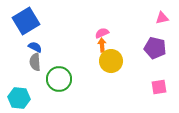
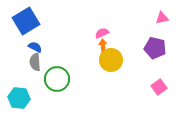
orange arrow: moved 1 px right, 1 px down
yellow circle: moved 1 px up
green circle: moved 2 px left
pink square: rotated 28 degrees counterclockwise
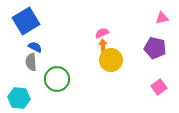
gray semicircle: moved 4 px left
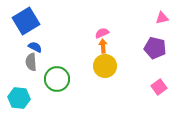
yellow circle: moved 6 px left, 6 px down
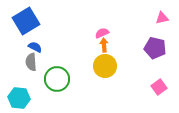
orange arrow: moved 1 px right, 1 px up
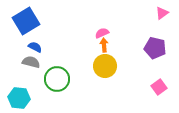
pink triangle: moved 5 px up; rotated 24 degrees counterclockwise
gray semicircle: rotated 108 degrees clockwise
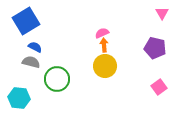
pink triangle: rotated 24 degrees counterclockwise
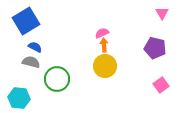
pink square: moved 2 px right, 2 px up
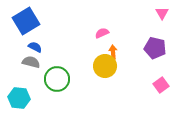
orange arrow: moved 9 px right, 7 px down
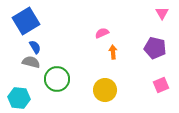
blue semicircle: rotated 32 degrees clockwise
yellow circle: moved 24 px down
pink square: rotated 14 degrees clockwise
